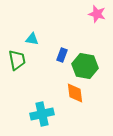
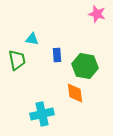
blue rectangle: moved 5 px left; rotated 24 degrees counterclockwise
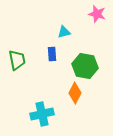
cyan triangle: moved 32 px right, 7 px up; rotated 24 degrees counterclockwise
blue rectangle: moved 5 px left, 1 px up
orange diamond: rotated 35 degrees clockwise
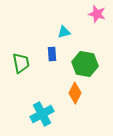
green trapezoid: moved 4 px right, 3 px down
green hexagon: moved 2 px up
cyan cross: rotated 15 degrees counterclockwise
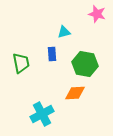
orange diamond: rotated 60 degrees clockwise
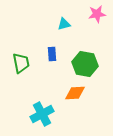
pink star: rotated 24 degrees counterclockwise
cyan triangle: moved 8 px up
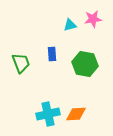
pink star: moved 4 px left, 5 px down
cyan triangle: moved 6 px right, 1 px down
green trapezoid: rotated 10 degrees counterclockwise
orange diamond: moved 1 px right, 21 px down
cyan cross: moved 6 px right; rotated 15 degrees clockwise
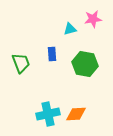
cyan triangle: moved 4 px down
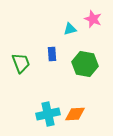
pink star: rotated 30 degrees clockwise
orange diamond: moved 1 px left
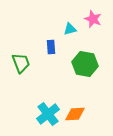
blue rectangle: moved 1 px left, 7 px up
cyan cross: rotated 25 degrees counterclockwise
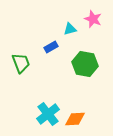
blue rectangle: rotated 64 degrees clockwise
orange diamond: moved 5 px down
